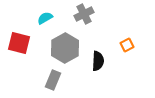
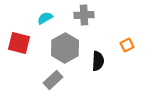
gray cross: moved 1 px down; rotated 24 degrees clockwise
gray rectangle: rotated 24 degrees clockwise
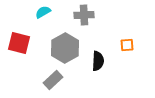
cyan semicircle: moved 2 px left, 6 px up
orange square: rotated 24 degrees clockwise
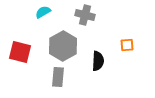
gray cross: moved 1 px right; rotated 18 degrees clockwise
red square: moved 1 px right, 9 px down
gray hexagon: moved 2 px left, 2 px up
gray rectangle: moved 5 px right, 3 px up; rotated 42 degrees counterclockwise
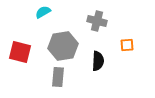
gray cross: moved 12 px right, 6 px down
gray hexagon: rotated 20 degrees clockwise
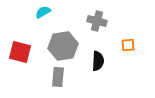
orange square: moved 1 px right
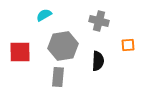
cyan semicircle: moved 1 px right, 3 px down
gray cross: moved 2 px right
red square: rotated 15 degrees counterclockwise
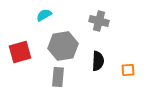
orange square: moved 25 px down
red square: rotated 15 degrees counterclockwise
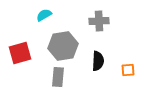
gray cross: rotated 18 degrees counterclockwise
red square: moved 1 px down
